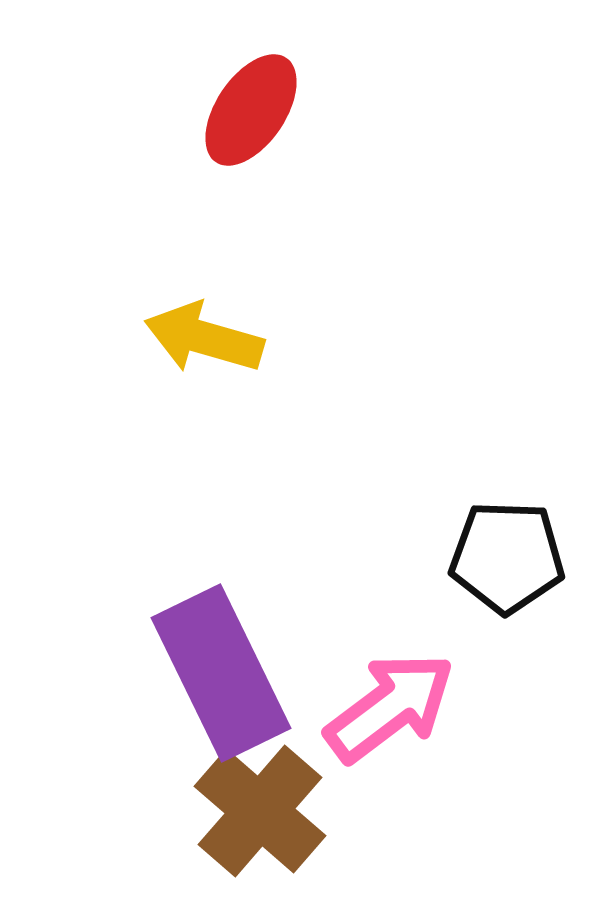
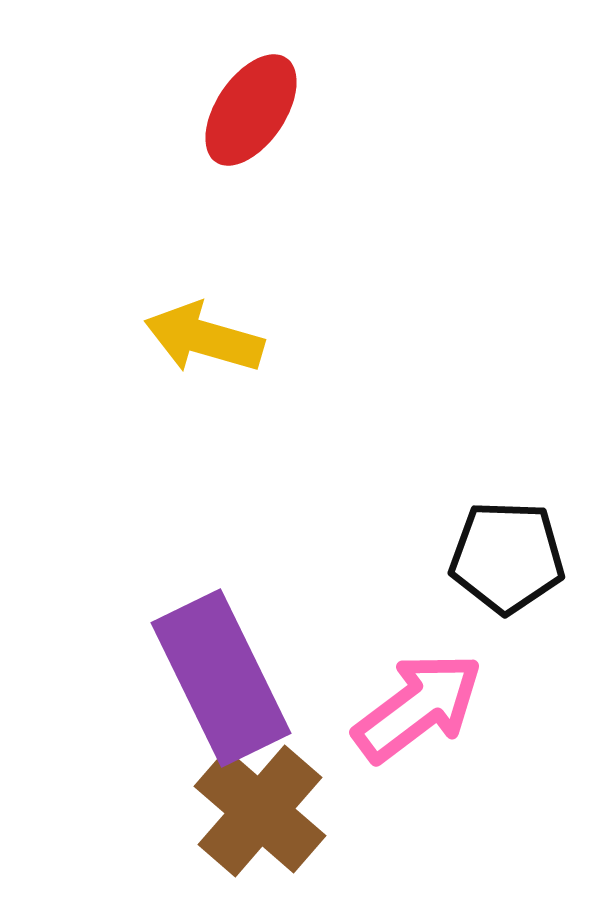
purple rectangle: moved 5 px down
pink arrow: moved 28 px right
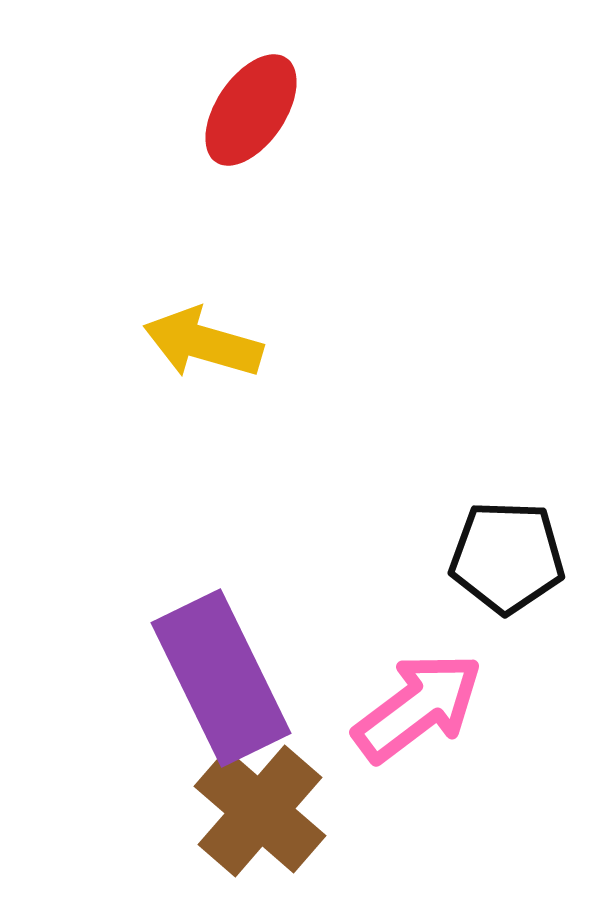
yellow arrow: moved 1 px left, 5 px down
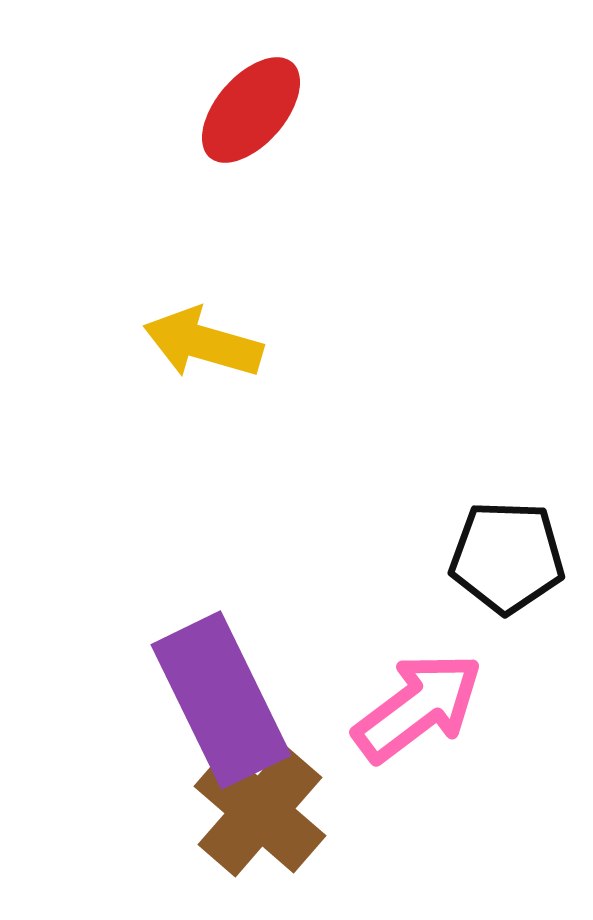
red ellipse: rotated 7 degrees clockwise
purple rectangle: moved 22 px down
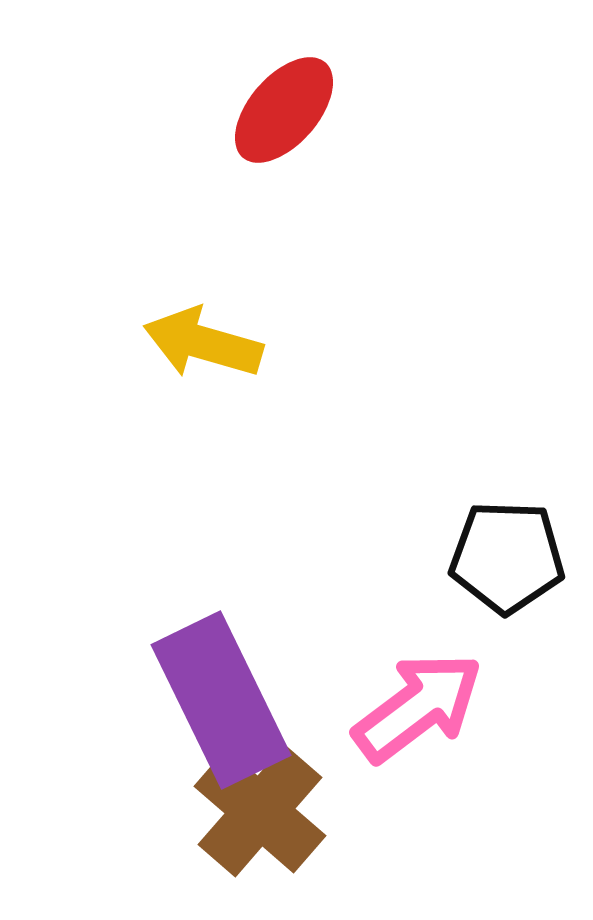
red ellipse: moved 33 px right
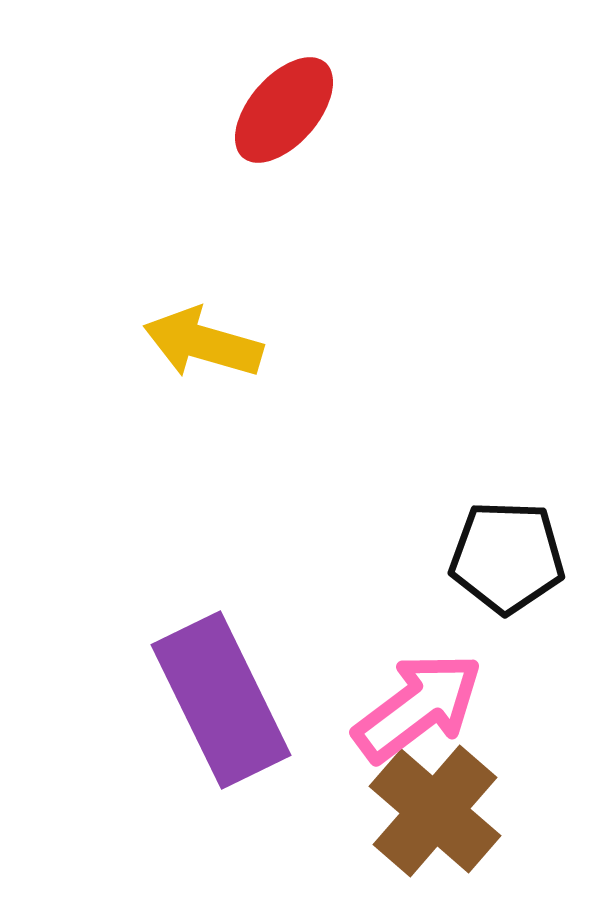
brown cross: moved 175 px right
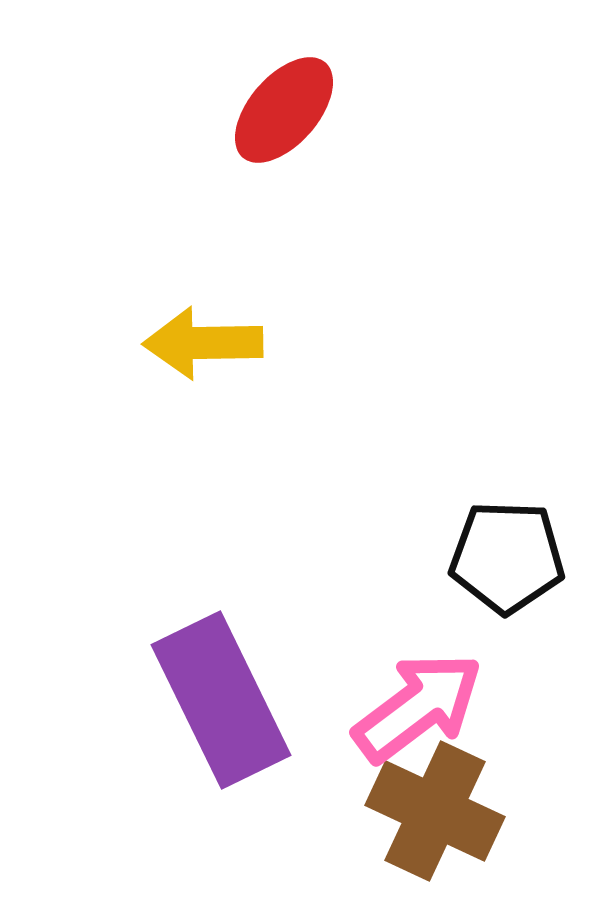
yellow arrow: rotated 17 degrees counterclockwise
brown cross: rotated 16 degrees counterclockwise
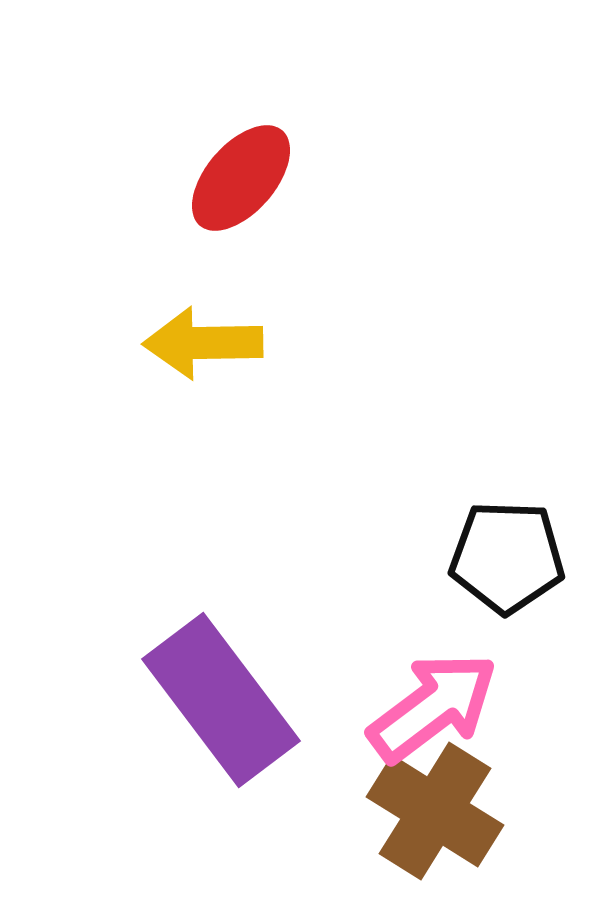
red ellipse: moved 43 px left, 68 px down
purple rectangle: rotated 11 degrees counterclockwise
pink arrow: moved 15 px right
brown cross: rotated 7 degrees clockwise
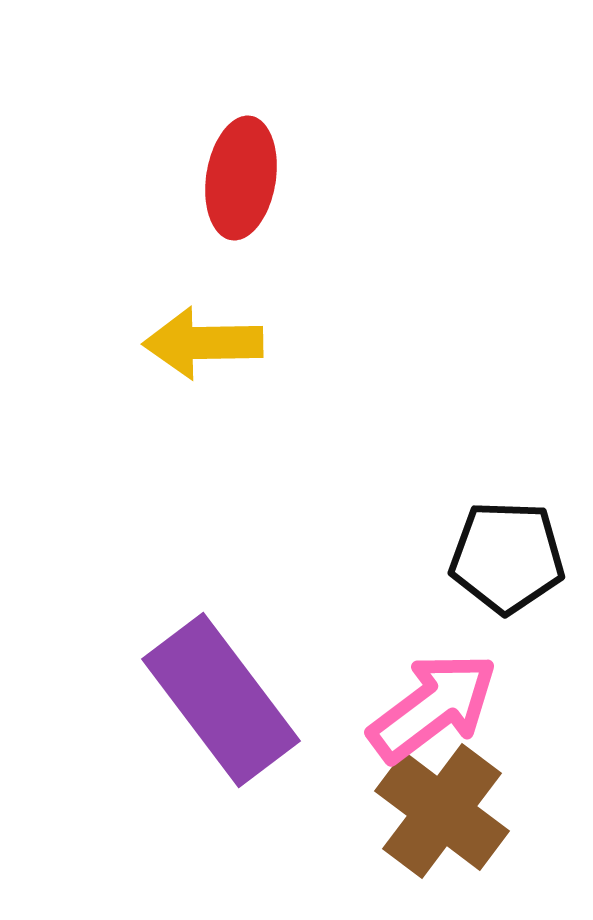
red ellipse: rotated 32 degrees counterclockwise
brown cross: moved 7 px right; rotated 5 degrees clockwise
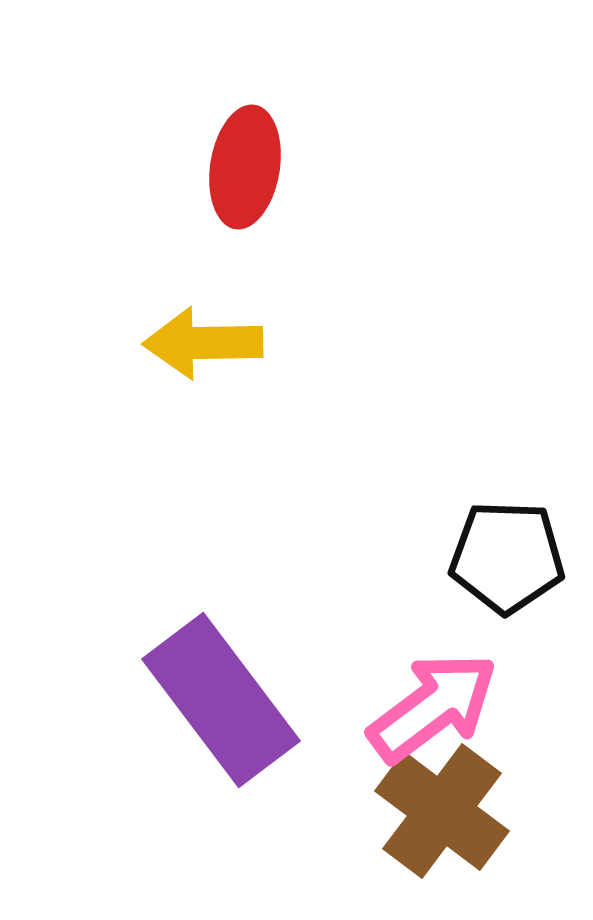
red ellipse: moved 4 px right, 11 px up
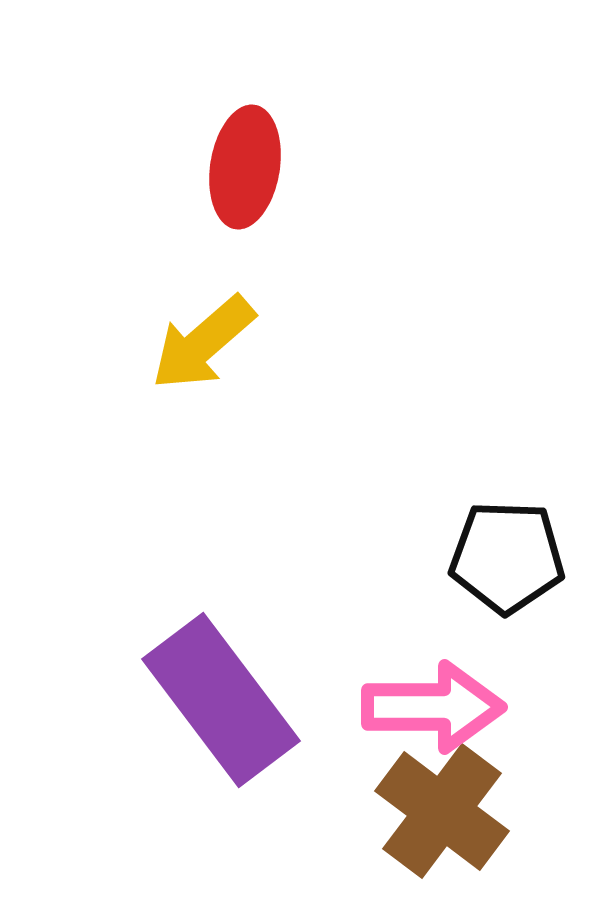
yellow arrow: rotated 40 degrees counterclockwise
pink arrow: rotated 37 degrees clockwise
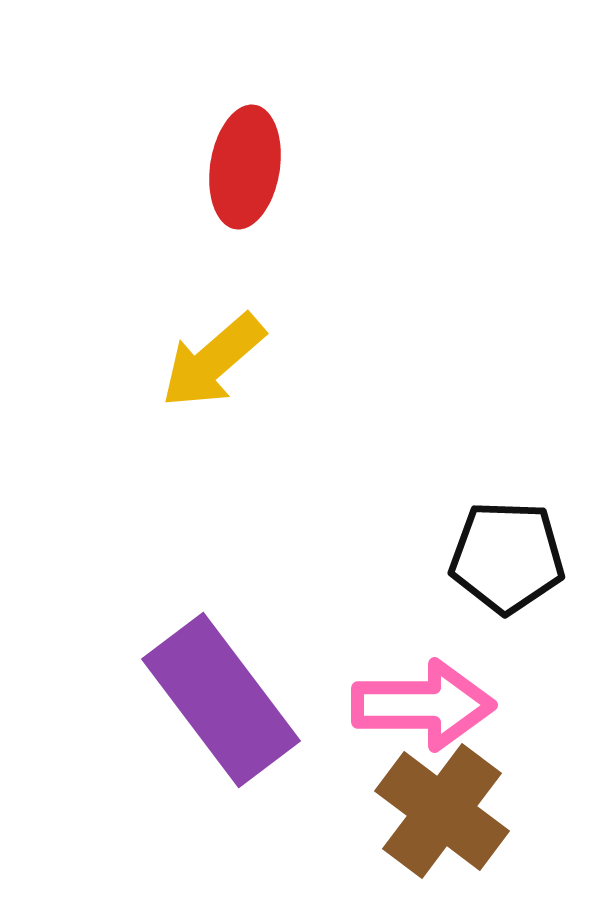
yellow arrow: moved 10 px right, 18 px down
pink arrow: moved 10 px left, 2 px up
